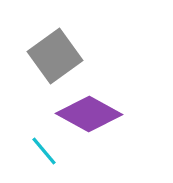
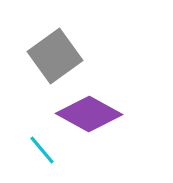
cyan line: moved 2 px left, 1 px up
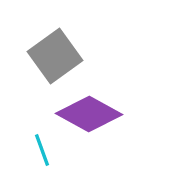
cyan line: rotated 20 degrees clockwise
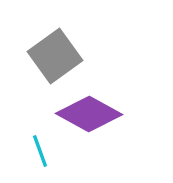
cyan line: moved 2 px left, 1 px down
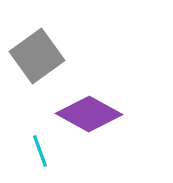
gray square: moved 18 px left
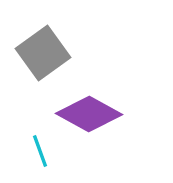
gray square: moved 6 px right, 3 px up
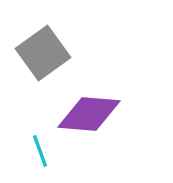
purple diamond: rotated 24 degrees counterclockwise
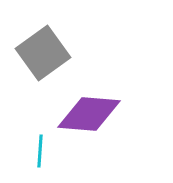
cyan line: rotated 24 degrees clockwise
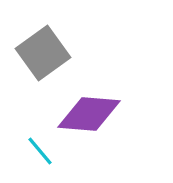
cyan line: rotated 44 degrees counterclockwise
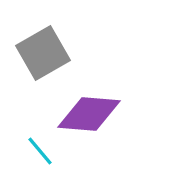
gray square: rotated 6 degrees clockwise
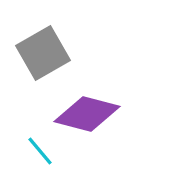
purple diamond: moved 2 px left; rotated 10 degrees clockwise
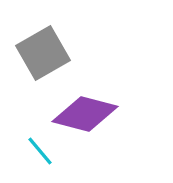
purple diamond: moved 2 px left
